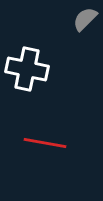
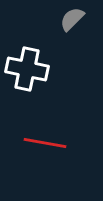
gray semicircle: moved 13 px left
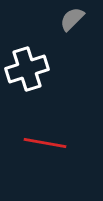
white cross: rotated 30 degrees counterclockwise
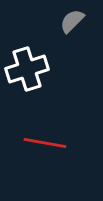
gray semicircle: moved 2 px down
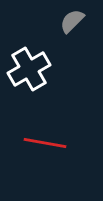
white cross: moved 2 px right; rotated 12 degrees counterclockwise
